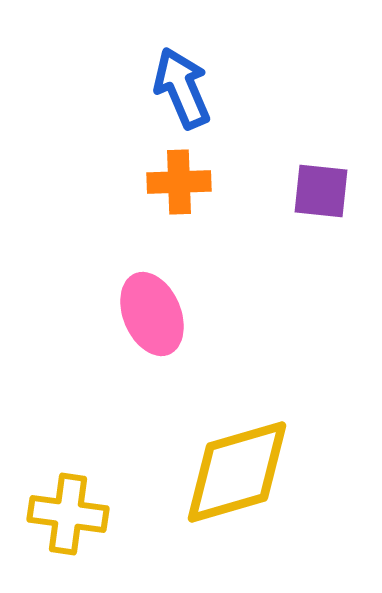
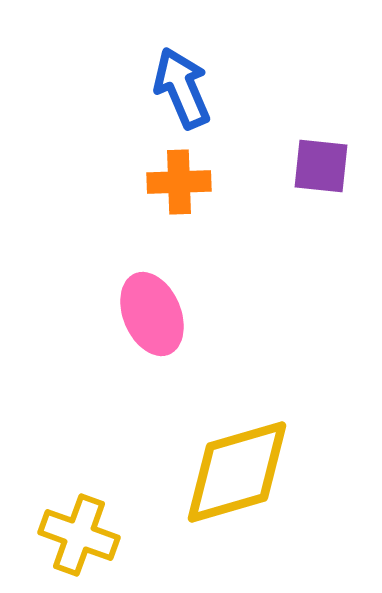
purple square: moved 25 px up
yellow cross: moved 11 px right, 21 px down; rotated 12 degrees clockwise
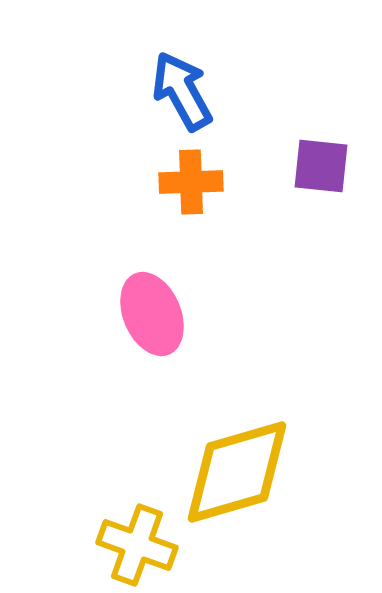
blue arrow: moved 3 px down; rotated 6 degrees counterclockwise
orange cross: moved 12 px right
yellow cross: moved 58 px right, 10 px down
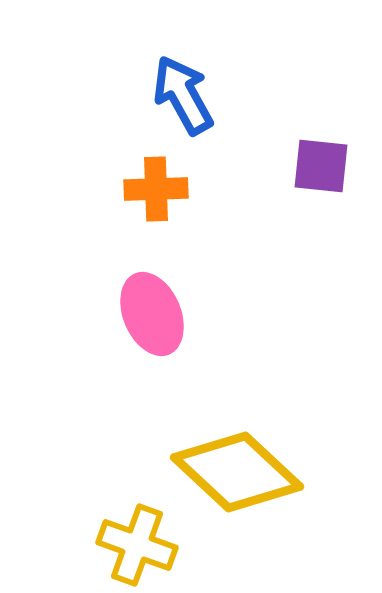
blue arrow: moved 1 px right, 4 px down
orange cross: moved 35 px left, 7 px down
yellow diamond: rotated 59 degrees clockwise
